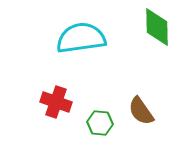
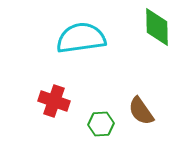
red cross: moved 2 px left, 1 px up
green hexagon: moved 1 px right, 1 px down; rotated 10 degrees counterclockwise
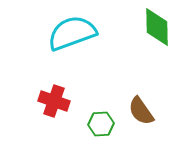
cyan semicircle: moved 9 px left, 5 px up; rotated 12 degrees counterclockwise
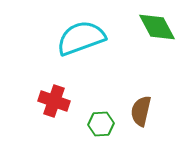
green diamond: rotated 27 degrees counterclockwise
cyan semicircle: moved 9 px right, 5 px down
brown semicircle: rotated 48 degrees clockwise
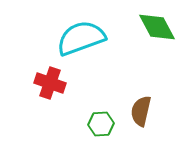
red cross: moved 4 px left, 18 px up
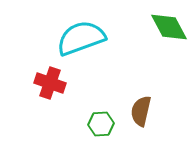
green diamond: moved 12 px right
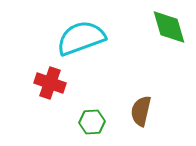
green diamond: rotated 12 degrees clockwise
green hexagon: moved 9 px left, 2 px up
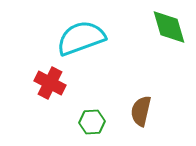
red cross: rotated 8 degrees clockwise
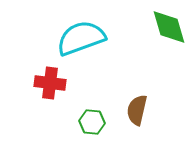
red cross: rotated 20 degrees counterclockwise
brown semicircle: moved 4 px left, 1 px up
green hexagon: rotated 10 degrees clockwise
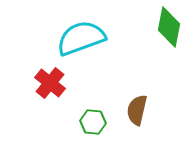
green diamond: rotated 27 degrees clockwise
red cross: rotated 32 degrees clockwise
green hexagon: moved 1 px right
